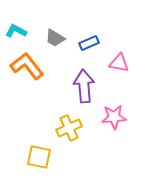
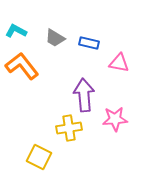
blue rectangle: rotated 36 degrees clockwise
orange L-shape: moved 5 px left
purple arrow: moved 9 px down
pink star: moved 1 px right, 2 px down
yellow cross: rotated 15 degrees clockwise
yellow square: rotated 15 degrees clockwise
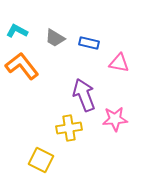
cyan L-shape: moved 1 px right
purple arrow: rotated 16 degrees counterclockwise
yellow square: moved 2 px right, 3 px down
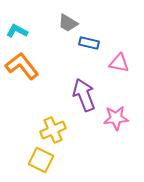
gray trapezoid: moved 13 px right, 15 px up
pink star: moved 1 px right, 1 px up
yellow cross: moved 16 px left, 2 px down; rotated 15 degrees counterclockwise
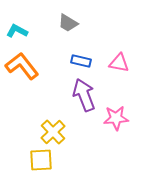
blue rectangle: moved 8 px left, 18 px down
yellow cross: moved 2 px down; rotated 20 degrees counterclockwise
yellow square: rotated 30 degrees counterclockwise
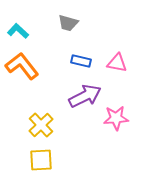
gray trapezoid: rotated 15 degrees counterclockwise
cyan L-shape: moved 1 px right; rotated 15 degrees clockwise
pink triangle: moved 2 px left
purple arrow: moved 1 px right, 1 px down; rotated 84 degrees clockwise
yellow cross: moved 12 px left, 7 px up
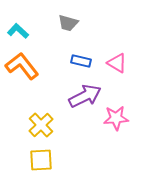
pink triangle: rotated 20 degrees clockwise
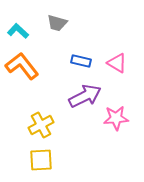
gray trapezoid: moved 11 px left
yellow cross: rotated 15 degrees clockwise
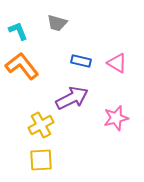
cyan L-shape: rotated 25 degrees clockwise
purple arrow: moved 13 px left, 2 px down
pink star: rotated 10 degrees counterclockwise
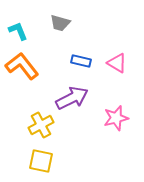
gray trapezoid: moved 3 px right
yellow square: moved 1 px down; rotated 15 degrees clockwise
